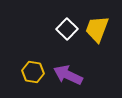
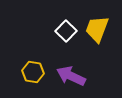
white square: moved 1 px left, 2 px down
purple arrow: moved 3 px right, 1 px down
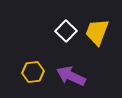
yellow trapezoid: moved 3 px down
yellow hexagon: rotated 15 degrees counterclockwise
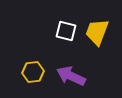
white square: rotated 30 degrees counterclockwise
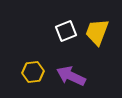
white square: rotated 35 degrees counterclockwise
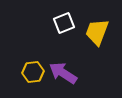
white square: moved 2 px left, 8 px up
purple arrow: moved 8 px left, 3 px up; rotated 8 degrees clockwise
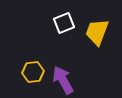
purple arrow: moved 7 px down; rotated 28 degrees clockwise
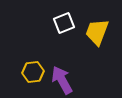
purple arrow: moved 1 px left
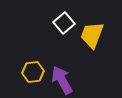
white square: rotated 20 degrees counterclockwise
yellow trapezoid: moved 5 px left, 3 px down
